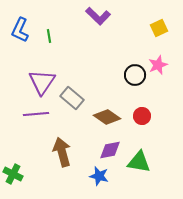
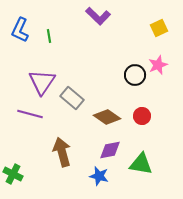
purple line: moved 6 px left; rotated 20 degrees clockwise
green triangle: moved 2 px right, 2 px down
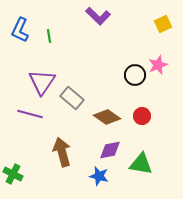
yellow square: moved 4 px right, 4 px up
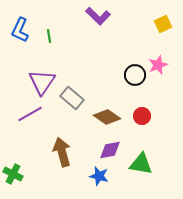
purple line: rotated 45 degrees counterclockwise
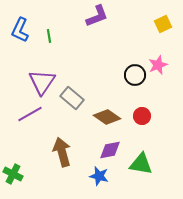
purple L-shape: moved 1 px left; rotated 65 degrees counterclockwise
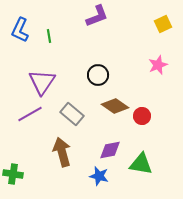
black circle: moved 37 px left
gray rectangle: moved 16 px down
brown diamond: moved 8 px right, 11 px up
green cross: rotated 18 degrees counterclockwise
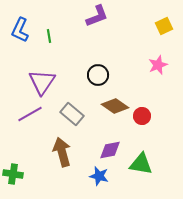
yellow square: moved 1 px right, 2 px down
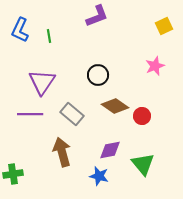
pink star: moved 3 px left, 1 px down
purple line: rotated 30 degrees clockwise
green triangle: moved 2 px right; rotated 40 degrees clockwise
green cross: rotated 18 degrees counterclockwise
